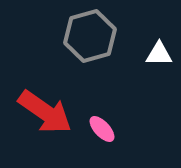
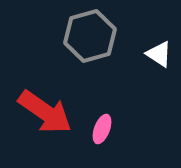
white triangle: rotated 32 degrees clockwise
pink ellipse: rotated 64 degrees clockwise
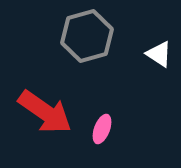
gray hexagon: moved 3 px left
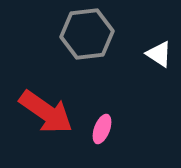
gray hexagon: moved 2 px up; rotated 9 degrees clockwise
red arrow: moved 1 px right
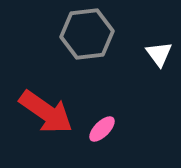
white triangle: rotated 20 degrees clockwise
pink ellipse: rotated 24 degrees clockwise
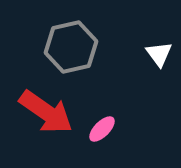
gray hexagon: moved 16 px left, 13 px down; rotated 6 degrees counterclockwise
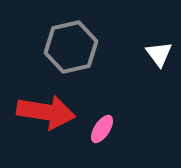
red arrow: rotated 26 degrees counterclockwise
pink ellipse: rotated 12 degrees counterclockwise
